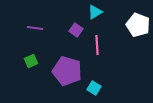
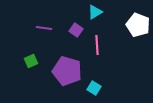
purple line: moved 9 px right
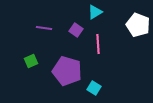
pink line: moved 1 px right, 1 px up
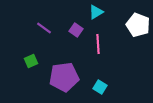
cyan triangle: moved 1 px right
purple line: rotated 28 degrees clockwise
purple pentagon: moved 3 px left, 6 px down; rotated 24 degrees counterclockwise
cyan square: moved 6 px right, 1 px up
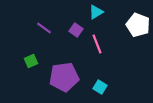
pink line: moved 1 px left; rotated 18 degrees counterclockwise
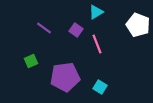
purple pentagon: moved 1 px right
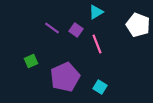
purple line: moved 8 px right
purple pentagon: rotated 16 degrees counterclockwise
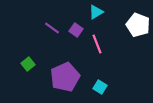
green square: moved 3 px left, 3 px down; rotated 16 degrees counterclockwise
